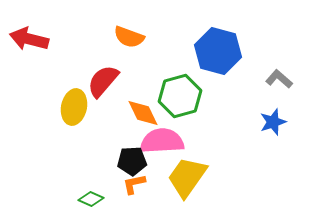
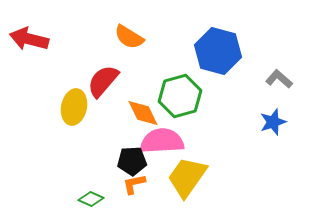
orange semicircle: rotated 12 degrees clockwise
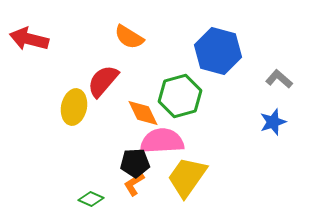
black pentagon: moved 3 px right, 2 px down
orange L-shape: rotated 20 degrees counterclockwise
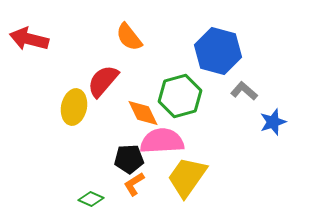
orange semicircle: rotated 20 degrees clockwise
gray L-shape: moved 35 px left, 12 px down
black pentagon: moved 6 px left, 4 px up
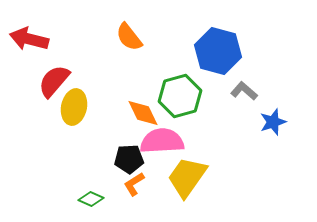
red semicircle: moved 49 px left
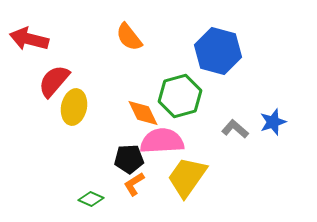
gray L-shape: moved 9 px left, 38 px down
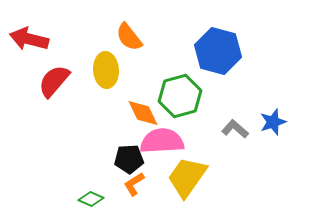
yellow ellipse: moved 32 px right, 37 px up; rotated 16 degrees counterclockwise
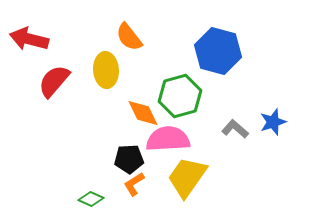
pink semicircle: moved 6 px right, 2 px up
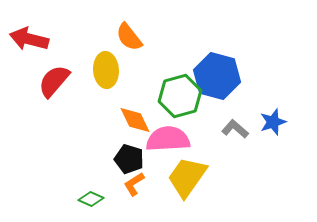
blue hexagon: moved 1 px left, 25 px down
orange diamond: moved 8 px left, 7 px down
black pentagon: rotated 20 degrees clockwise
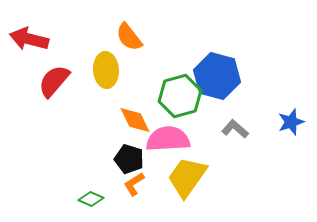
blue star: moved 18 px right
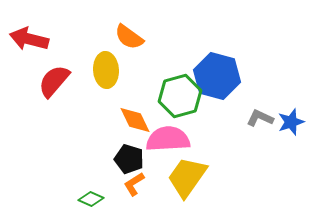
orange semicircle: rotated 16 degrees counterclockwise
gray L-shape: moved 25 px right, 11 px up; rotated 16 degrees counterclockwise
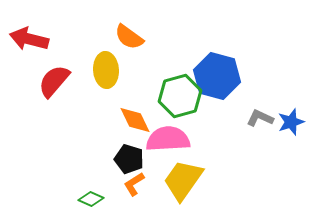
yellow trapezoid: moved 4 px left, 3 px down
